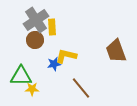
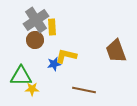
brown line: moved 3 px right, 2 px down; rotated 40 degrees counterclockwise
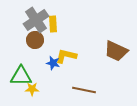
yellow rectangle: moved 1 px right, 3 px up
brown trapezoid: rotated 45 degrees counterclockwise
blue star: moved 1 px left, 1 px up; rotated 24 degrees clockwise
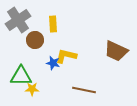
gray cross: moved 18 px left
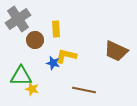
gray cross: moved 1 px up
yellow rectangle: moved 3 px right, 5 px down
yellow star: rotated 16 degrees clockwise
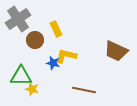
yellow rectangle: rotated 21 degrees counterclockwise
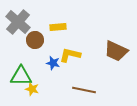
gray cross: moved 3 px down; rotated 15 degrees counterclockwise
yellow rectangle: moved 2 px right, 2 px up; rotated 70 degrees counterclockwise
yellow L-shape: moved 4 px right, 1 px up
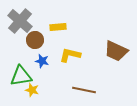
gray cross: moved 2 px right, 1 px up
blue star: moved 11 px left, 2 px up
green triangle: rotated 10 degrees counterclockwise
yellow star: moved 1 px down
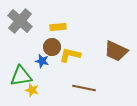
brown circle: moved 17 px right, 7 px down
brown line: moved 2 px up
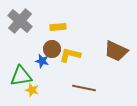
brown circle: moved 2 px down
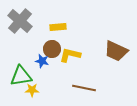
yellow star: rotated 16 degrees counterclockwise
